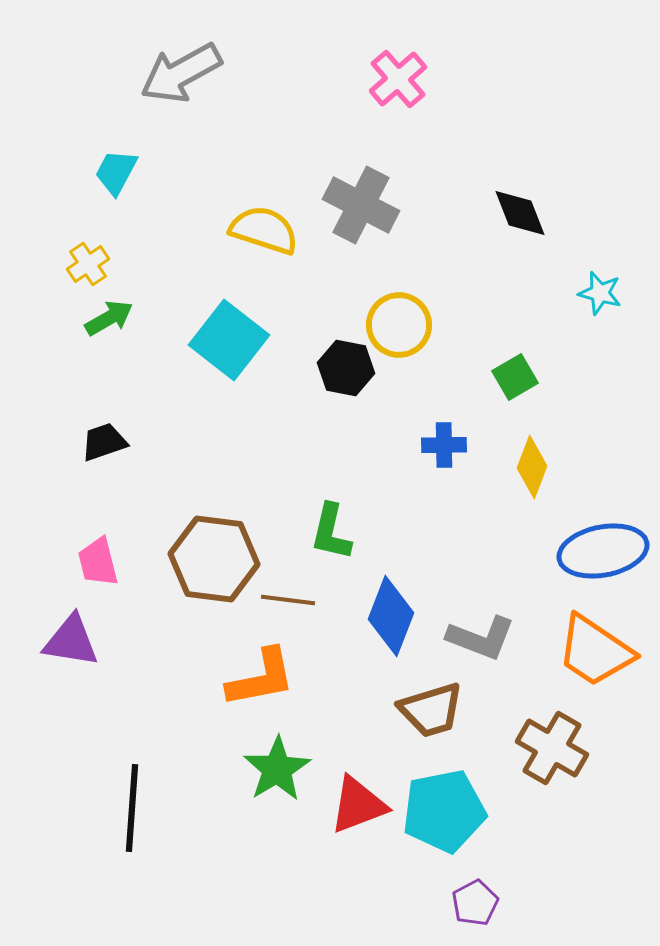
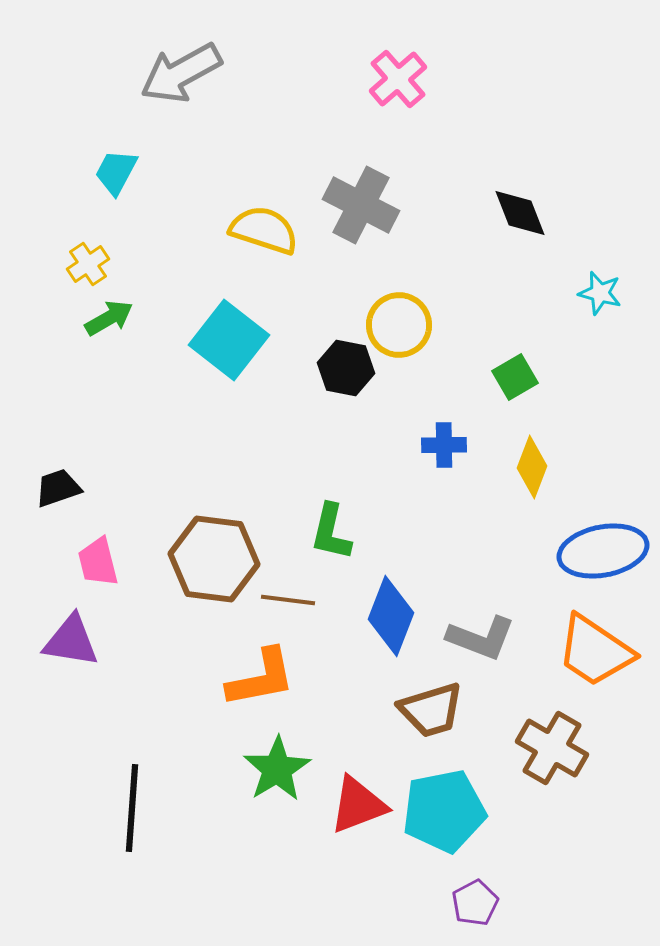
black trapezoid: moved 46 px left, 46 px down
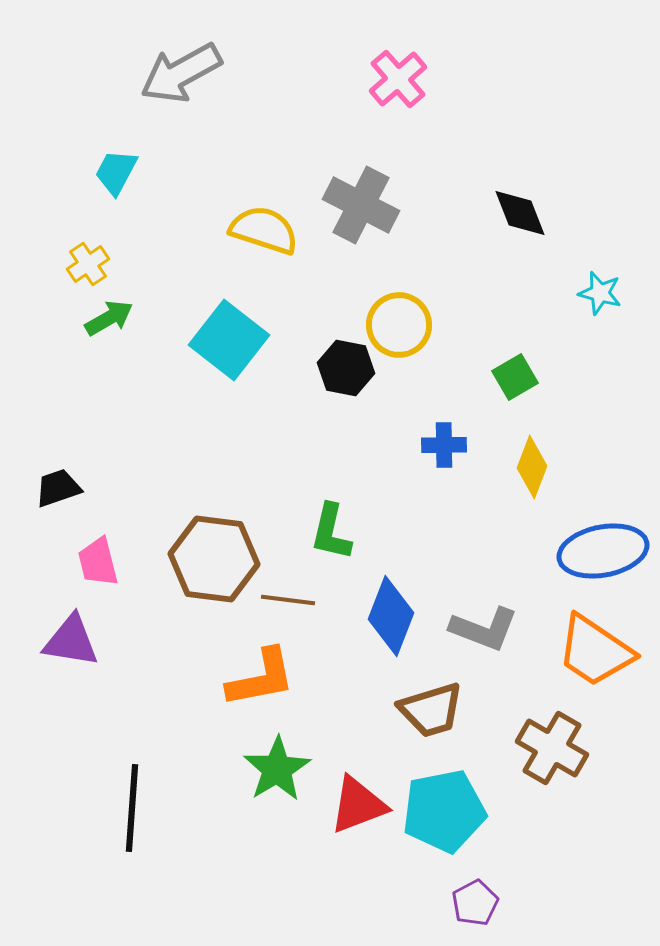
gray L-shape: moved 3 px right, 9 px up
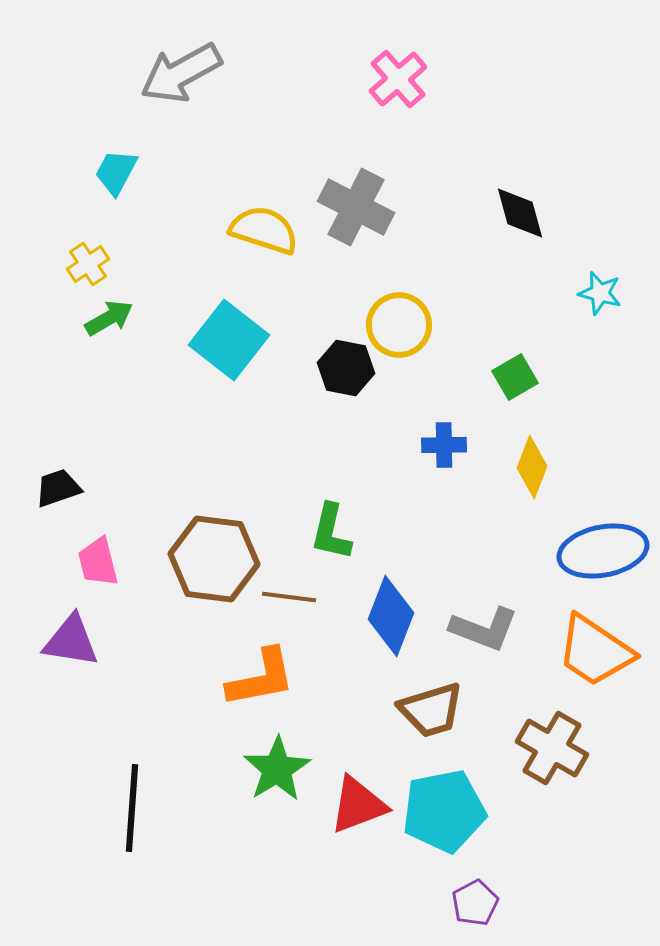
gray cross: moved 5 px left, 2 px down
black diamond: rotated 6 degrees clockwise
brown line: moved 1 px right, 3 px up
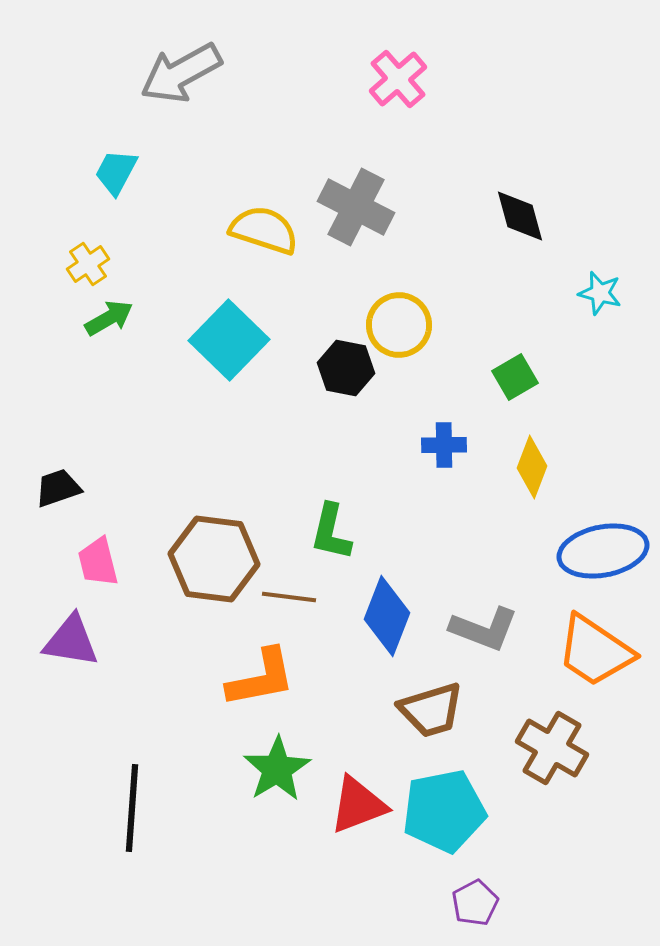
black diamond: moved 3 px down
cyan square: rotated 6 degrees clockwise
blue diamond: moved 4 px left
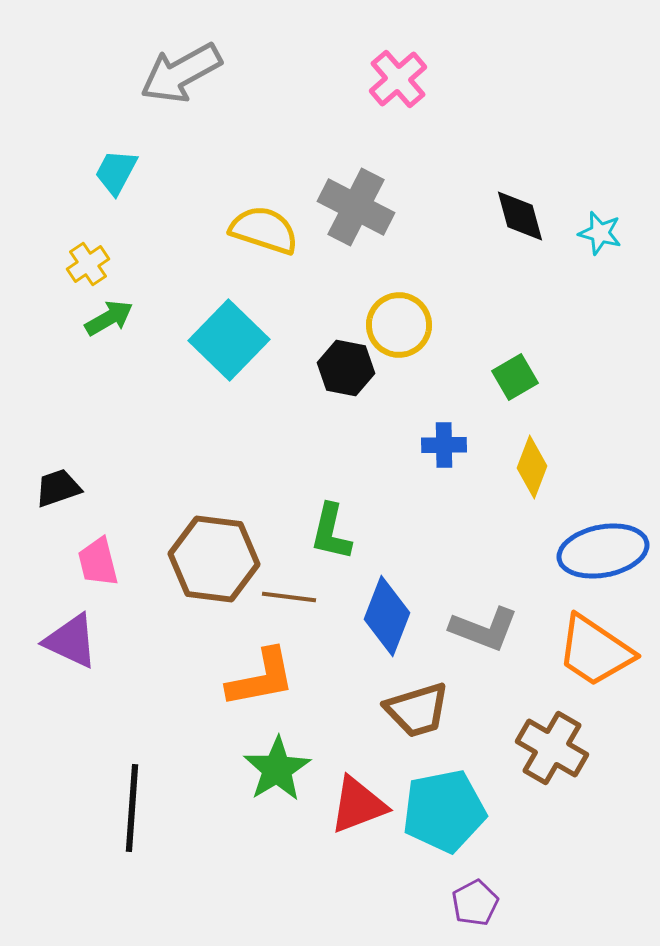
cyan star: moved 60 px up
purple triangle: rotated 16 degrees clockwise
brown trapezoid: moved 14 px left
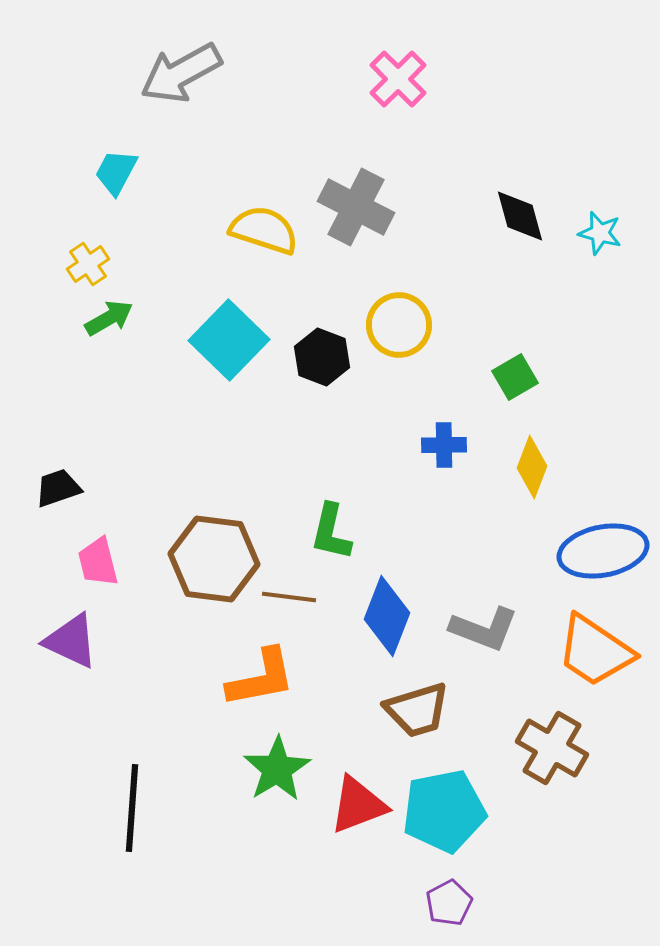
pink cross: rotated 4 degrees counterclockwise
black hexagon: moved 24 px left, 11 px up; rotated 10 degrees clockwise
purple pentagon: moved 26 px left
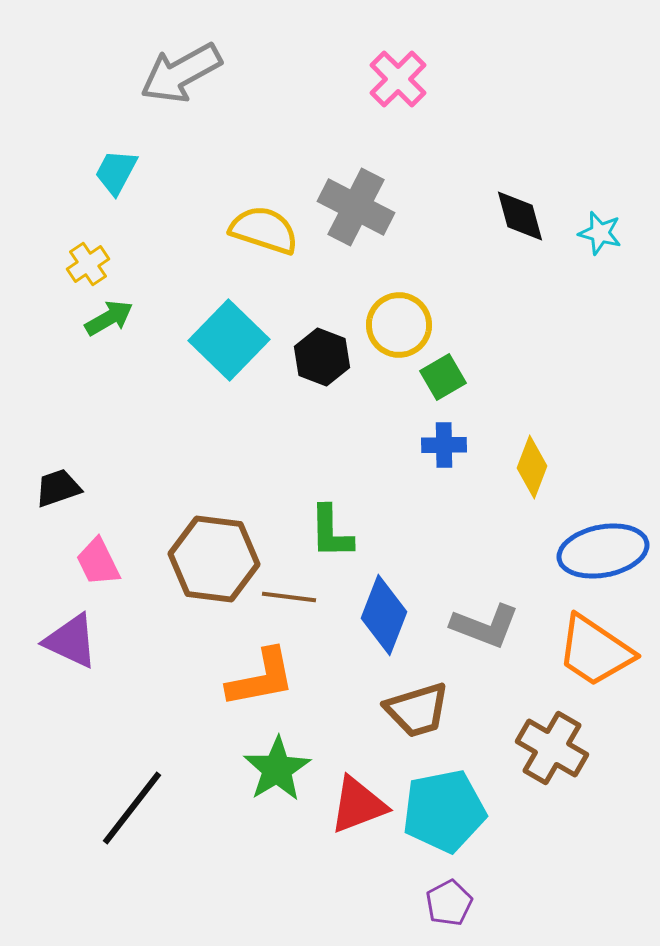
green square: moved 72 px left
green L-shape: rotated 14 degrees counterclockwise
pink trapezoid: rotated 12 degrees counterclockwise
blue diamond: moved 3 px left, 1 px up
gray L-shape: moved 1 px right, 3 px up
black line: rotated 34 degrees clockwise
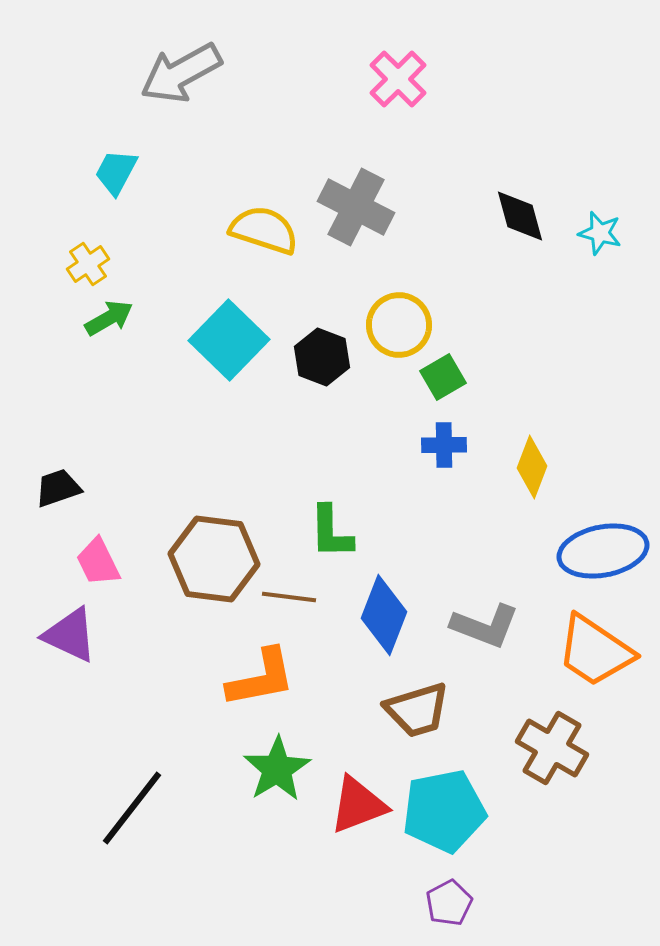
purple triangle: moved 1 px left, 6 px up
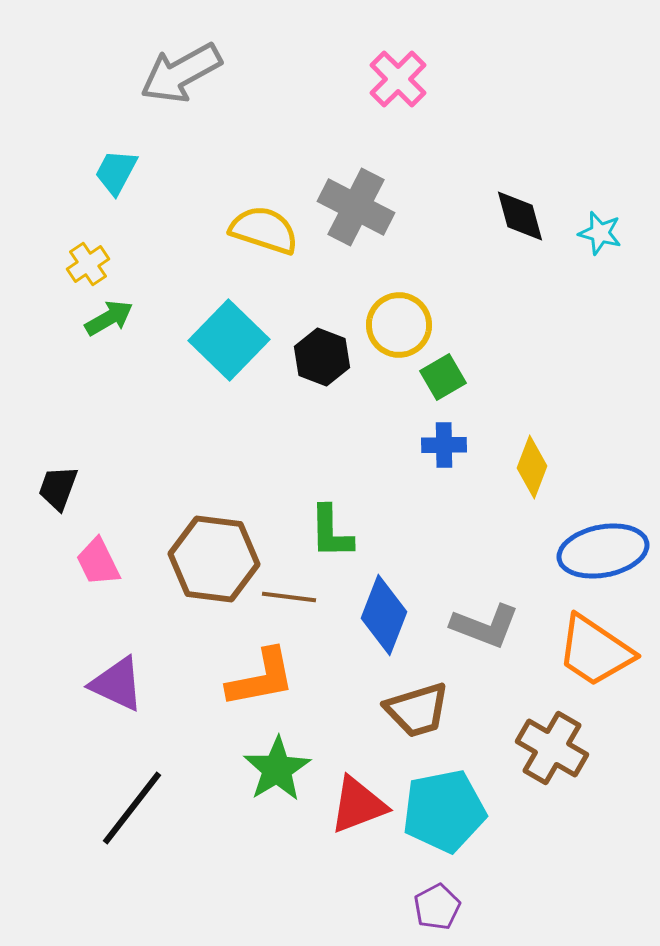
black trapezoid: rotated 51 degrees counterclockwise
purple triangle: moved 47 px right, 49 px down
purple pentagon: moved 12 px left, 4 px down
